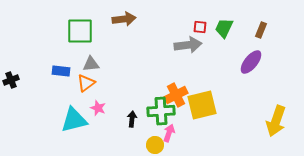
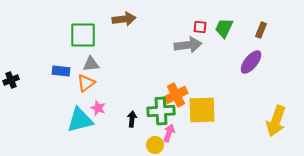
green square: moved 3 px right, 4 px down
yellow square: moved 5 px down; rotated 12 degrees clockwise
cyan triangle: moved 6 px right
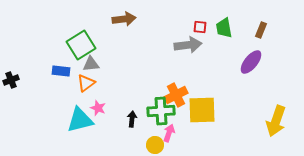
green trapezoid: rotated 35 degrees counterclockwise
green square: moved 2 px left, 10 px down; rotated 32 degrees counterclockwise
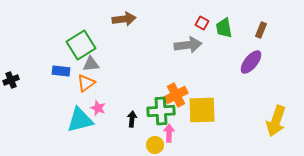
red square: moved 2 px right, 4 px up; rotated 24 degrees clockwise
pink arrow: rotated 18 degrees counterclockwise
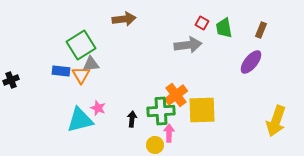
orange triangle: moved 5 px left, 8 px up; rotated 24 degrees counterclockwise
orange cross: rotated 10 degrees counterclockwise
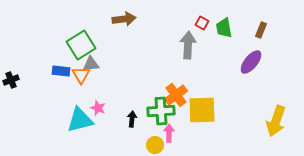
gray arrow: rotated 80 degrees counterclockwise
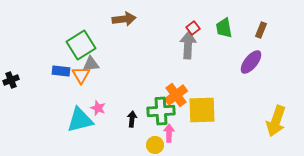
red square: moved 9 px left, 5 px down; rotated 24 degrees clockwise
